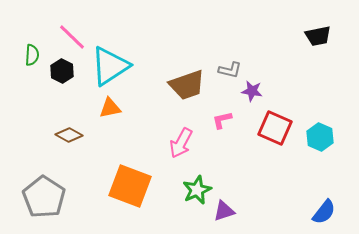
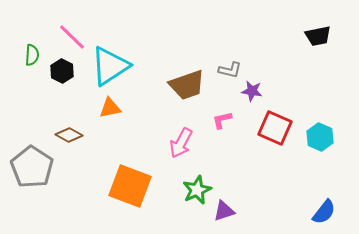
gray pentagon: moved 12 px left, 30 px up
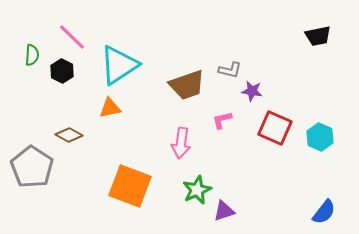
cyan triangle: moved 9 px right, 1 px up
pink arrow: rotated 20 degrees counterclockwise
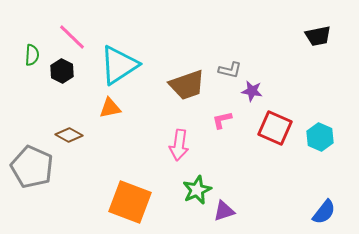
pink arrow: moved 2 px left, 2 px down
gray pentagon: rotated 9 degrees counterclockwise
orange square: moved 16 px down
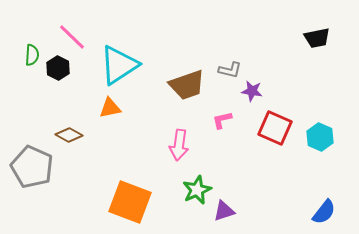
black trapezoid: moved 1 px left, 2 px down
black hexagon: moved 4 px left, 3 px up
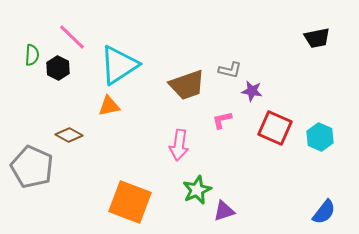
orange triangle: moved 1 px left, 2 px up
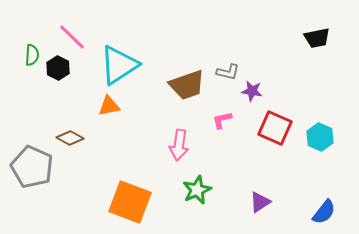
gray L-shape: moved 2 px left, 2 px down
brown diamond: moved 1 px right, 3 px down
purple triangle: moved 36 px right, 9 px up; rotated 15 degrees counterclockwise
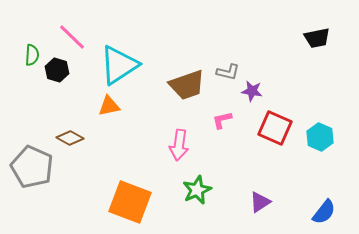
black hexagon: moved 1 px left, 2 px down; rotated 10 degrees counterclockwise
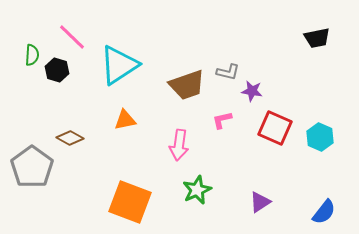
orange triangle: moved 16 px right, 14 px down
gray pentagon: rotated 12 degrees clockwise
